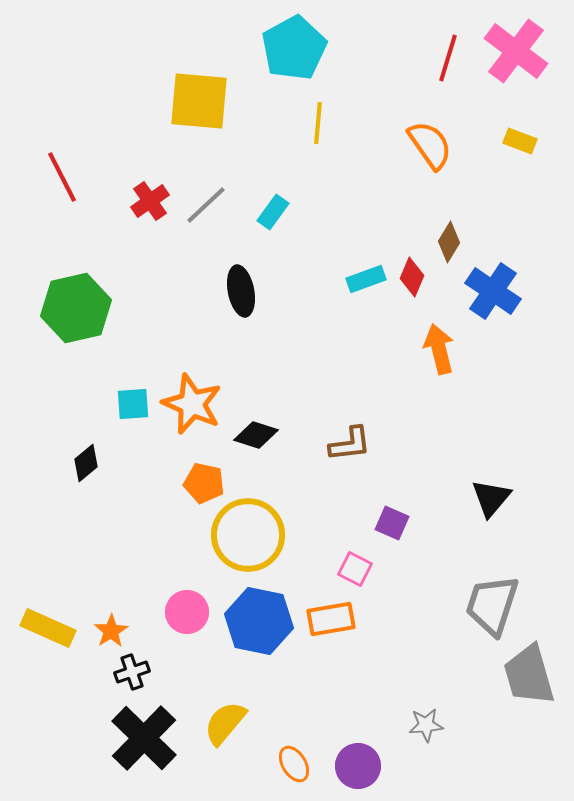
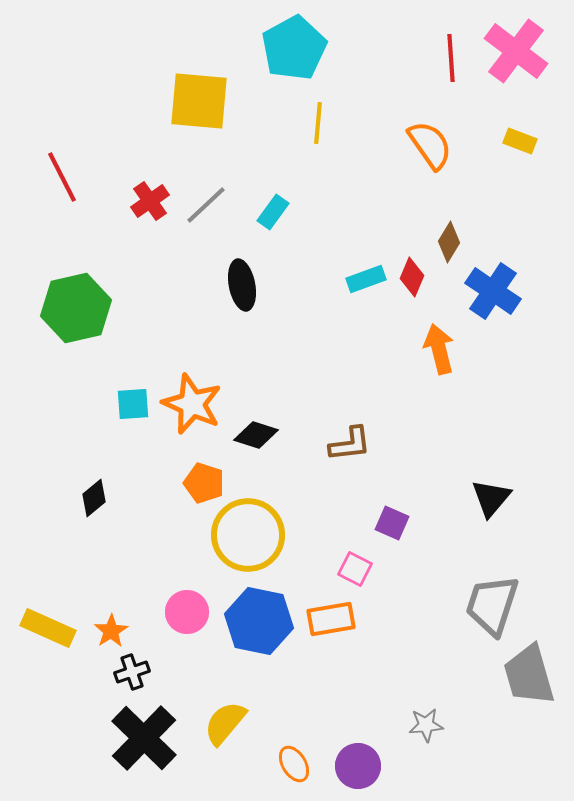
red line at (448, 58): moved 3 px right; rotated 21 degrees counterclockwise
black ellipse at (241, 291): moved 1 px right, 6 px up
black diamond at (86, 463): moved 8 px right, 35 px down
orange pentagon at (204, 483): rotated 6 degrees clockwise
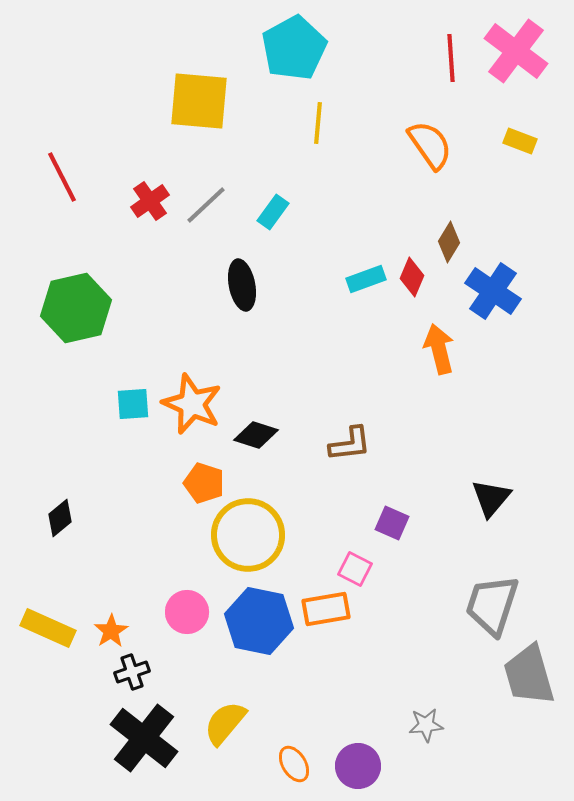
black diamond at (94, 498): moved 34 px left, 20 px down
orange rectangle at (331, 619): moved 5 px left, 10 px up
black cross at (144, 738): rotated 6 degrees counterclockwise
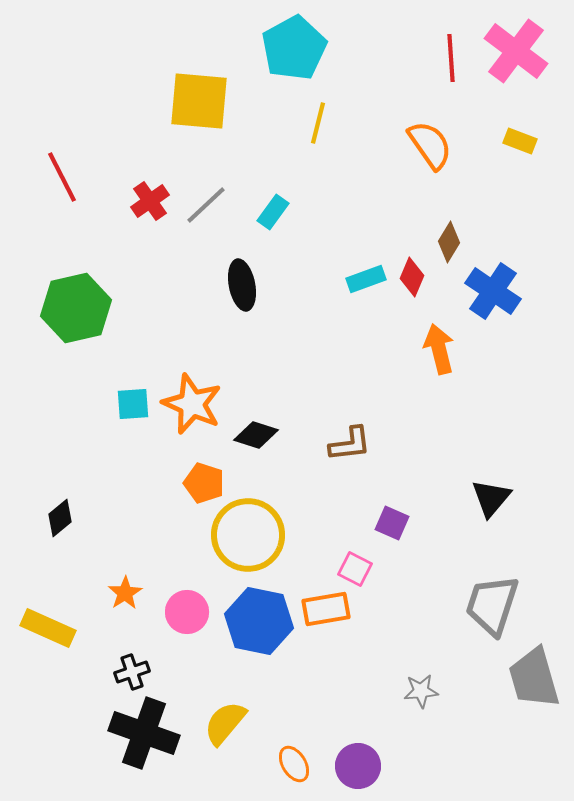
yellow line at (318, 123): rotated 9 degrees clockwise
orange star at (111, 631): moved 14 px right, 38 px up
gray trapezoid at (529, 675): moved 5 px right, 3 px down
gray star at (426, 725): moved 5 px left, 34 px up
black cross at (144, 738): moved 5 px up; rotated 18 degrees counterclockwise
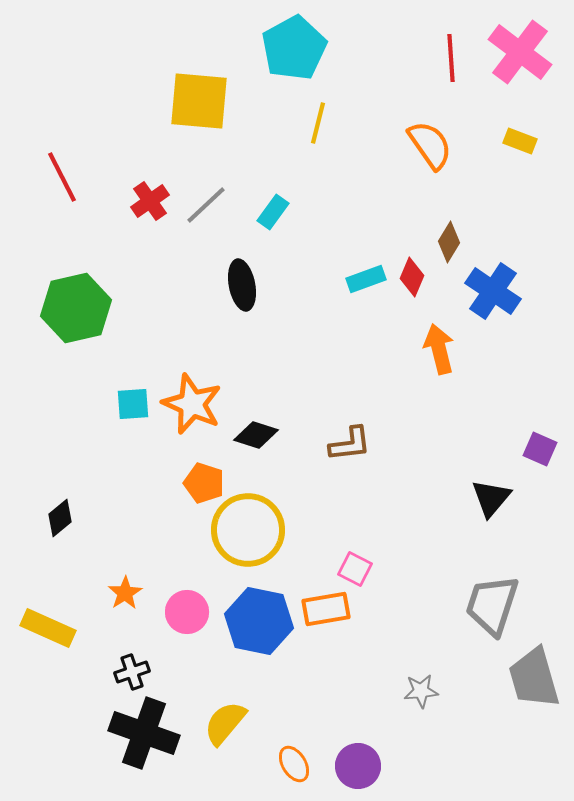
pink cross at (516, 51): moved 4 px right, 1 px down
purple square at (392, 523): moved 148 px right, 74 px up
yellow circle at (248, 535): moved 5 px up
